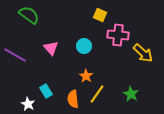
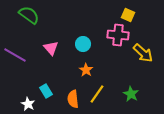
yellow square: moved 28 px right
cyan circle: moved 1 px left, 2 px up
orange star: moved 6 px up
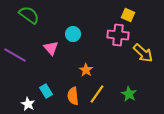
cyan circle: moved 10 px left, 10 px up
green star: moved 2 px left
orange semicircle: moved 3 px up
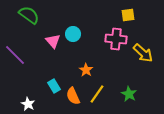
yellow square: rotated 32 degrees counterclockwise
pink cross: moved 2 px left, 4 px down
pink triangle: moved 2 px right, 7 px up
purple line: rotated 15 degrees clockwise
cyan rectangle: moved 8 px right, 5 px up
orange semicircle: rotated 18 degrees counterclockwise
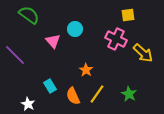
cyan circle: moved 2 px right, 5 px up
pink cross: rotated 20 degrees clockwise
cyan rectangle: moved 4 px left
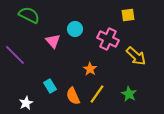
green semicircle: rotated 10 degrees counterclockwise
pink cross: moved 8 px left
yellow arrow: moved 7 px left, 3 px down
orange star: moved 4 px right, 1 px up
white star: moved 2 px left, 1 px up; rotated 16 degrees clockwise
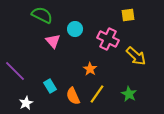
green semicircle: moved 13 px right
purple line: moved 16 px down
